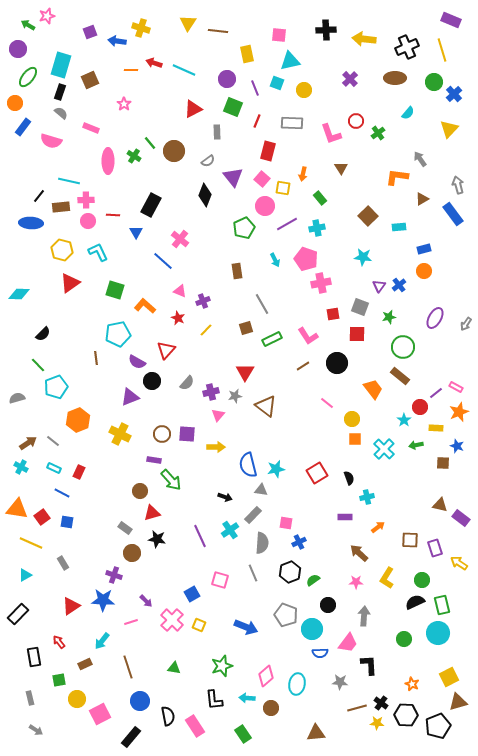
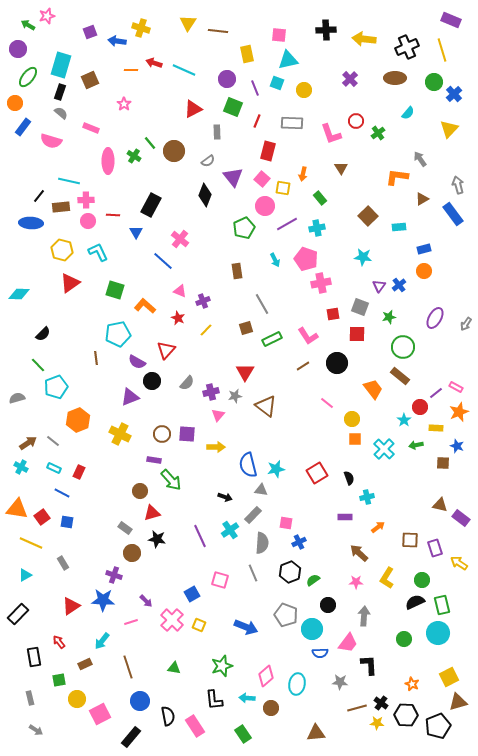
cyan triangle at (290, 61): moved 2 px left, 1 px up
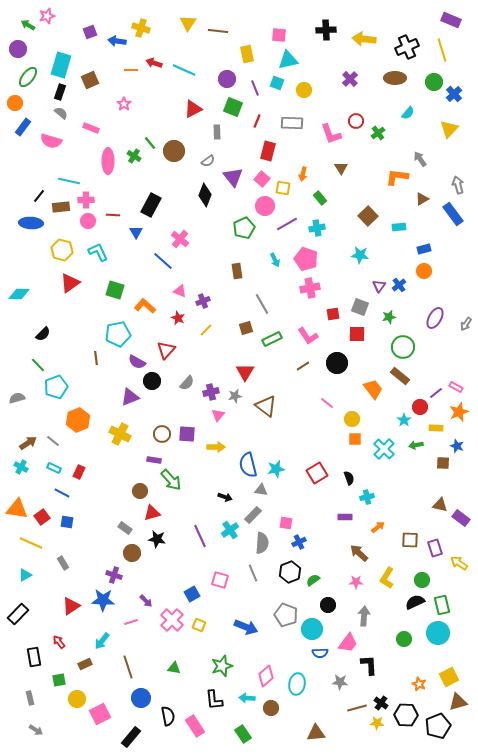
cyan star at (363, 257): moved 3 px left, 2 px up
pink cross at (321, 283): moved 11 px left, 5 px down
orange star at (412, 684): moved 7 px right
blue circle at (140, 701): moved 1 px right, 3 px up
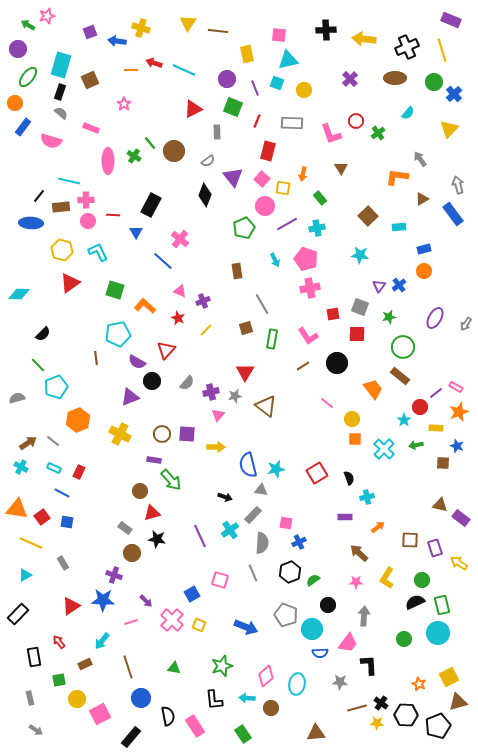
green rectangle at (272, 339): rotated 54 degrees counterclockwise
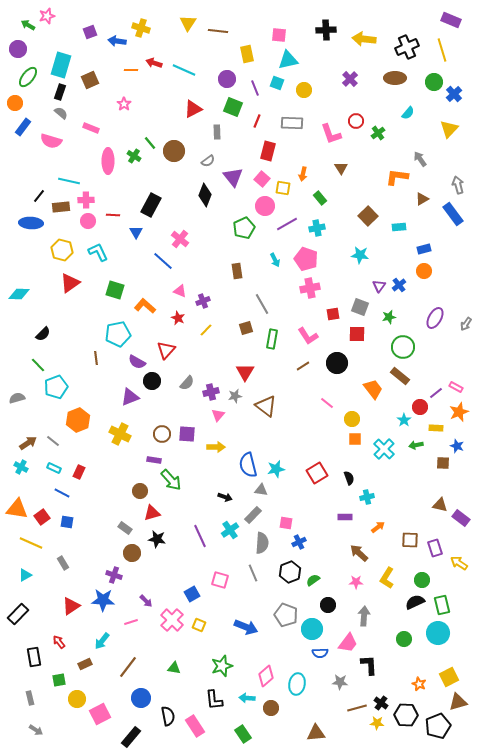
brown line at (128, 667): rotated 55 degrees clockwise
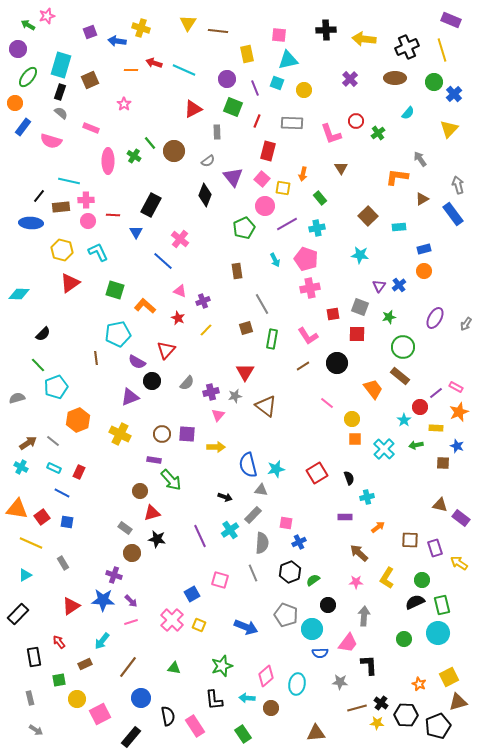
purple arrow at (146, 601): moved 15 px left
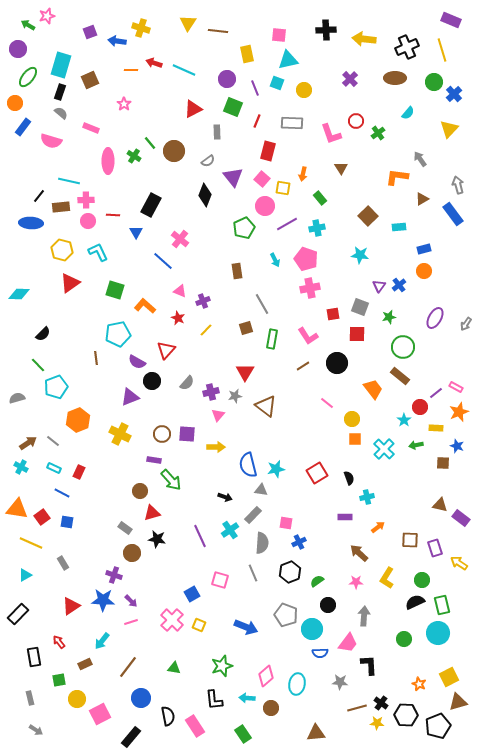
green semicircle at (313, 580): moved 4 px right, 1 px down
